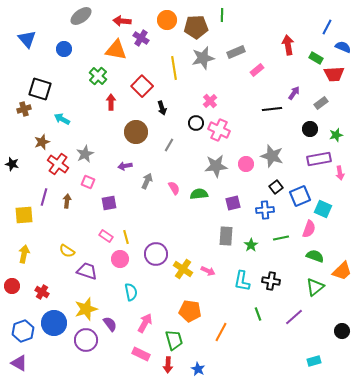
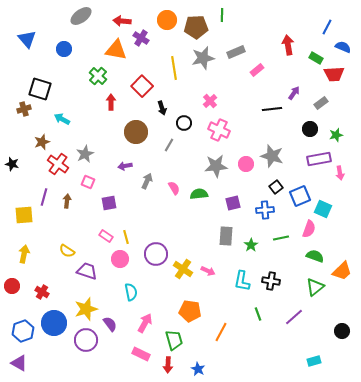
black circle at (196, 123): moved 12 px left
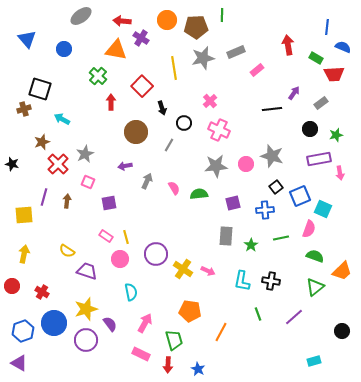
blue line at (327, 27): rotated 21 degrees counterclockwise
red cross at (58, 164): rotated 10 degrees clockwise
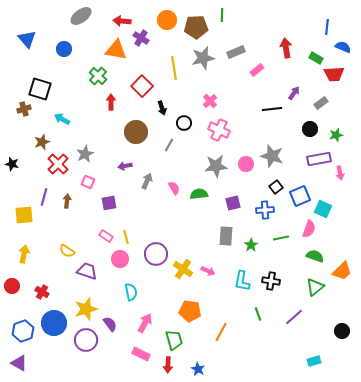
red arrow at (288, 45): moved 2 px left, 3 px down
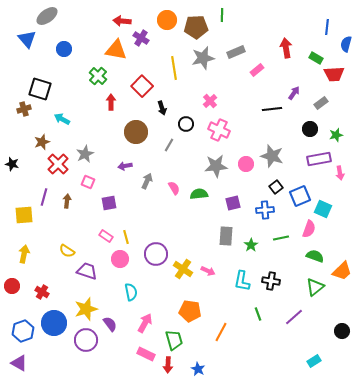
gray ellipse at (81, 16): moved 34 px left
blue semicircle at (343, 47): moved 3 px right, 3 px up; rotated 98 degrees counterclockwise
black circle at (184, 123): moved 2 px right, 1 px down
pink rectangle at (141, 354): moved 5 px right
cyan rectangle at (314, 361): rotated 16 degrees counterclockwise
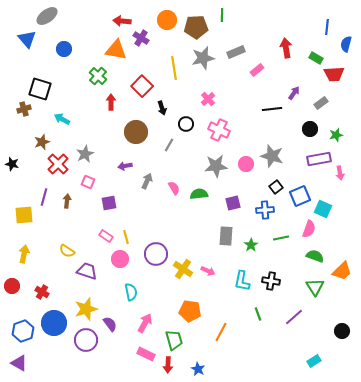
pink cross at (210, 101): moved 2 px left, 2 px up
green triangle at (315, 287): rotated 24 degrees counterclockwise
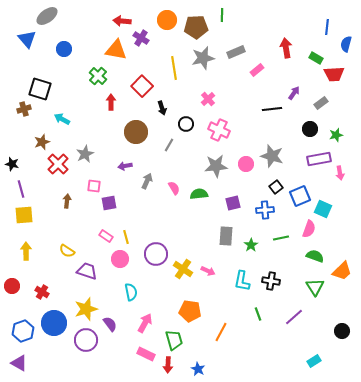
pink square at (88, 182): moved 6 px right, 4 px down; rotated 16 degrees counterclockwise
purple line at (44, 197): moved 23 px left, 8 px up; rotated 30 degrees counterclockwise
yellow arrow at (24, 254): moved 2 px right, 3 px up; rotated 12 degrees counterclockwise
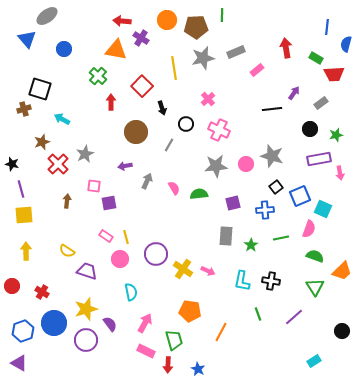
pink rectangle at (146, 354): moved 3 px up
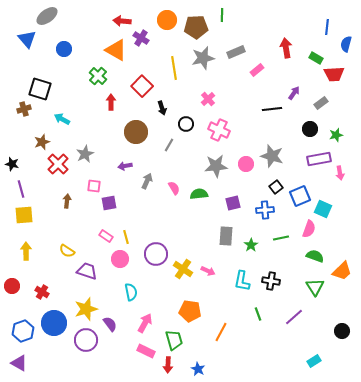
orange triangle at (116, 50): rotated 20 degrees clockwise
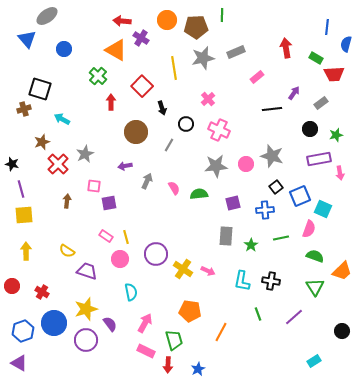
pink rectangle at (257, 70): moved 7 px down
blue star at (198, 369): rotated 16 degrees clockwise
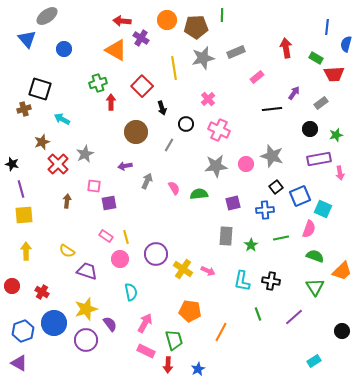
green cross at (98, 76): moved 7 px down; rotated 30 degrees clockwise
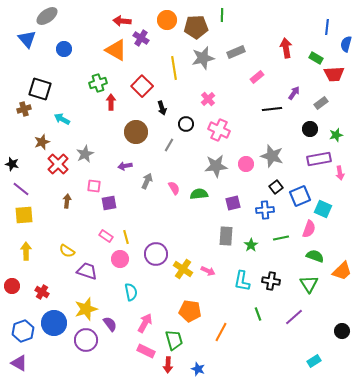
purple line at (21, 189): rotated 36 degrees counterclockwise
green triangle at (315, 287): moved 6 px left, 3 px up
blue star at (198, 369): rotated 24 degrees counterclockwise
